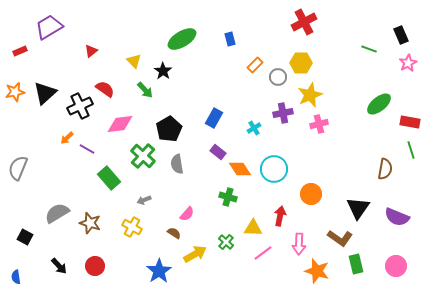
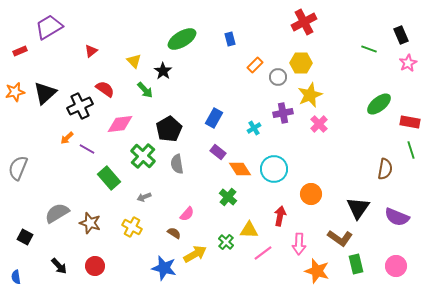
pink cross at (319, 124): rotated 30 degrees counterclockwise
green cross at (228, 197): rotated 24 degrees clockwise
gray arrow at (144, 200): moved 3 px up
yellow triangle at (253, 228): moved 4 px left, 2 px down
blue star at (159, 271): moved 5 px right, 3 px up; rotated 25 degrees counterclockwise
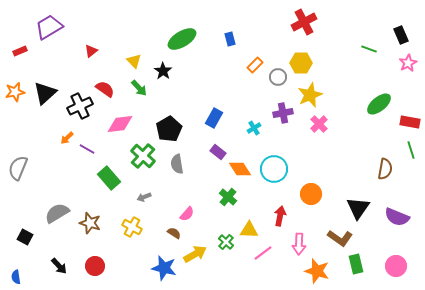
green arrow at (145, 90): moved 6 px left, 2 px up
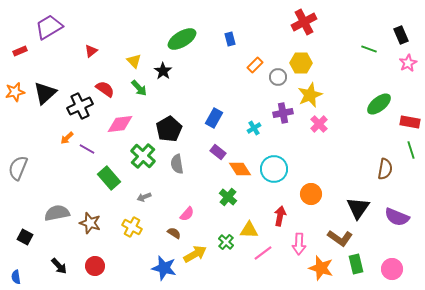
gray semicircle at (57, 213): rotated 20 degrees clockwise
pink circle at (396, 266): moved 4 px left, 3 px down
orange star at (317, 271): moved 4 px right, 3 px up
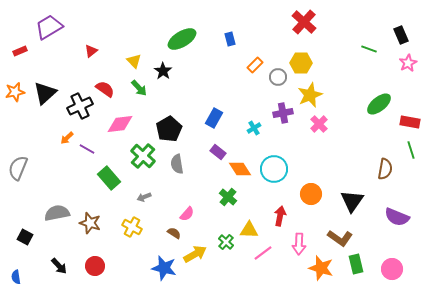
red cross at (304, 22): rotated 20 degrees counterclockwise
black triangle at (358, 208): moved 6 px left, 7 px up
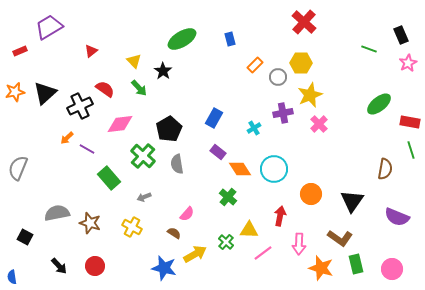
blue semicircle at (16, 277): moved 4 px left
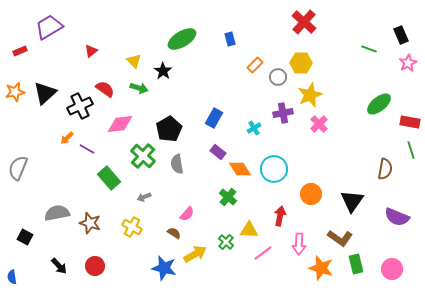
green arrow at (139, 88): rotated 30 degrees counterclockwise
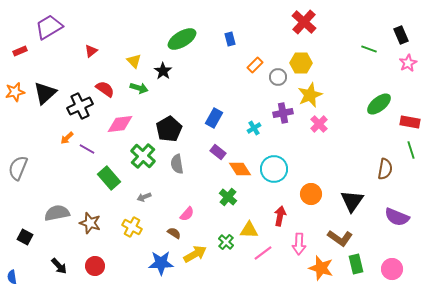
blue star at (164, 268): moved 3 px left, 5 px up; rotated 15 degrees counterclockwise
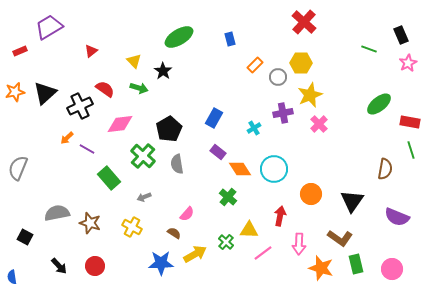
green ellipse at (182, 39): moved 3 px left, 2 px up
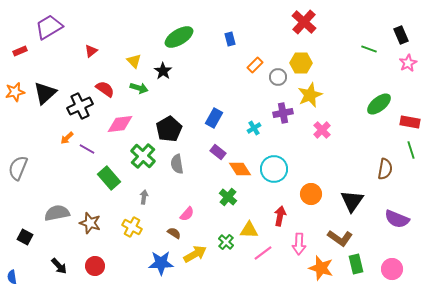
pink cross at (319, 124): moved 3 px right, 6 px down
gray arrow at (144, 197): rotated 120 degrees clockwise
purple semicircle at (397, 217): moved 2 px down
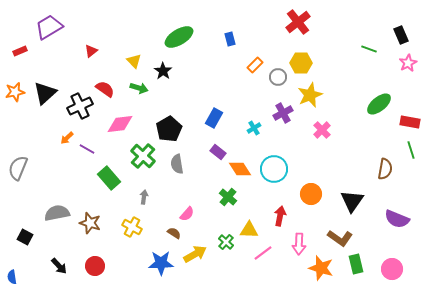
red cross at (304, 22): moved 6 px left; rotated 10 degrees clockwise
purple cross at (283, 113): rotated 18 degrees counterclockwise
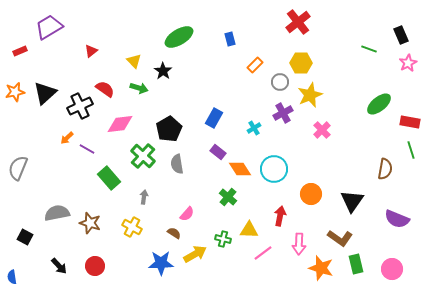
gray circle at (278, 77): moved 2 px right, 5 px down
green cross at (226, 242): moved 3 px left, 3 px up; rotated 28 degrees counterclockwise
